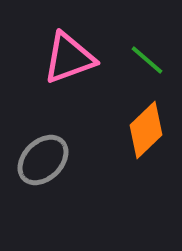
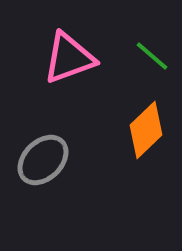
green line: moved 5 px right, 4 px up
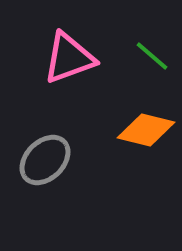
orange diamond: rotated 58 degrees clockwise
gray ellipse: moved 2 px right
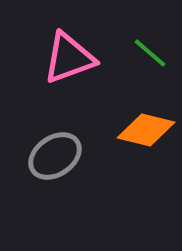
green line: moved 2 px left, 3 px up
gray ellipse: moved 10 px right, 4 px up; rotated 10 degrees clockwise
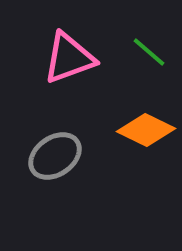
green line: moved 1 px left, 1 px up
orange diamond: rotated 12 degrees clockwise
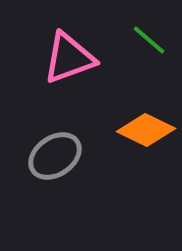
green line: moved 12 px up
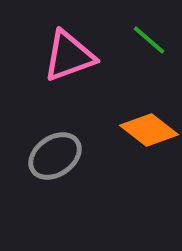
pink triangle: moved 2 px up
orange diamond: moved 3 px right; rotated 12 degrees clockwise
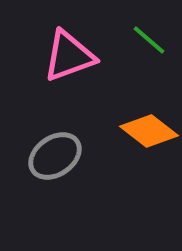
orange diamond: moved 1 px down
